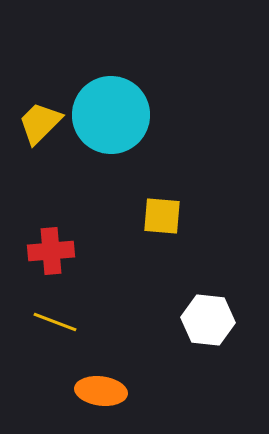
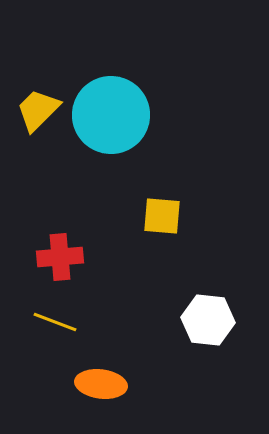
yellow trapezoid: moved 2 px left, 13 px up
red cross: moved 9 px right, 6 px down
orange ellipse: moved 7 px up
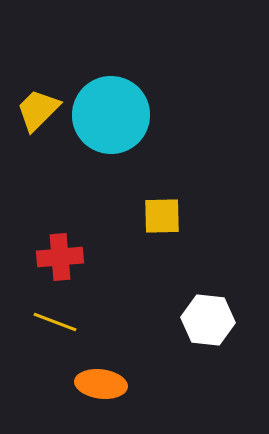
yellow square: rotated 6 degrees counterclockwise
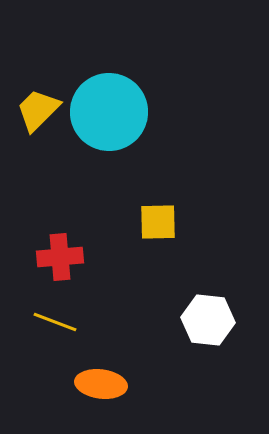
cyan circle: moved 2 px left, 3 px up
yellow square: moved 4 px left, 6 px down
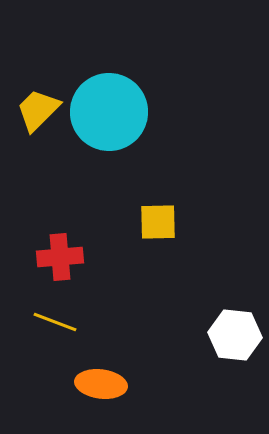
white hexagon: moved 27 px right, 15 px down
